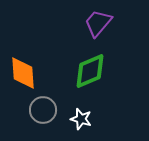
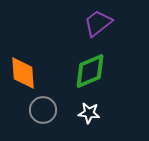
purple trapezoid: rotated 12 degrees clockwise
white star: moved 8 px right, 6 px up; rotated 10 degrees counterclockwise
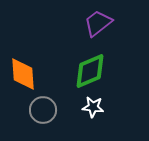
orange diamond: moved 1 px down
white star: moved 4 px right, 6 px up
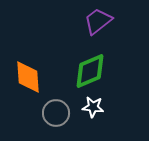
purple trapezoid: moved 2 px up
orange diamond: moved 5 px right, 3 px down
gray circle: moved 13 px right, 3 px down
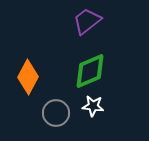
purple trapezoid: moved 11 px left
orange diamond: rotated 32 degrees clockwise
white star: moved 1 px up
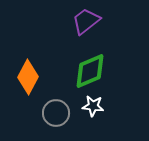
purple trapezoid: moved 1 px left
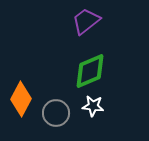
orange diamond: moved 7 px left, 22 px down
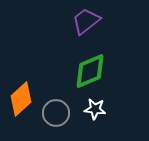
orange diamond: rotated 20 degrees clockwise
white star: moved 2 px right, 3 px down
